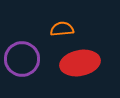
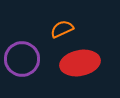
orange semicircle: rotated 20 degrees counterclockwise
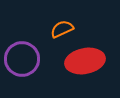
red ellipse: moved 5 px right, 2 px up
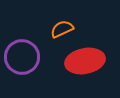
purple circle: moved 2 px up
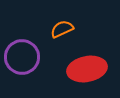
red ellipse: moved 2 px right, 8 px down
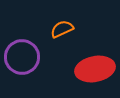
red ellipse: moved 8 px right
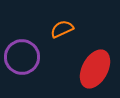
red ellipse: rotated 51 degrees counterclockwise
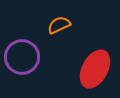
orange semicircle: moved 3 px left, 4 px up
